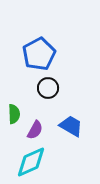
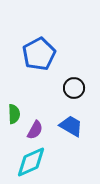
black circle: moved 26 px right
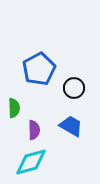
blue pentagon: moved 15 px down
green semicircle: moved 6 px up
purple semicircle: moved 1 px left; rotated 30 degrees counterclockwise
cyan diamond: rotated 8 degrees clockwise
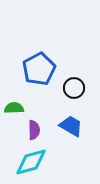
green semicircle: rotated 90 degrees counterclockwise
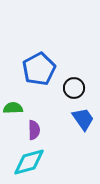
green semicircle: moved 1 px left
blue trapezoid: moved 12 px right, 7 px up; rotated 25 degrees clockwise
cyan diamond: moved 2 px left
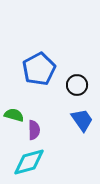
black circle: moved 3 px right, 3 px up
green semicircle: moved 1 px right, 7 px down; rotated 18 degrees clockwise
blue trapezoid: moved 1 px left, 1 px down
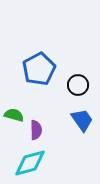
black circle: moved 1 px right
purple semicircle: moved 2 px right
cyan diamond: moved 1 px right, 1 px down
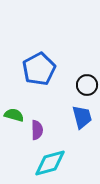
black circle: moved 9 px right
blue trapezoid: moved 3 px up; rotated 20 degrees clockwise
purple semicircle: moved 1 px right
cyan diamond: moved 20 px right
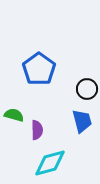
blue pentagon: rotated 8 degrees counterclockwise
black circle: moved 4 px down
blue trapezoid: moved 4 px down
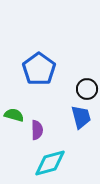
blue trapezoid: moved 1 px left, 4 px up
